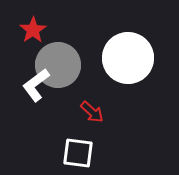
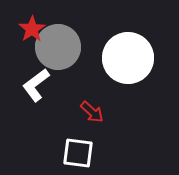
red star: moved 1 px left, 1 px up
gray circle: moved 18 px up
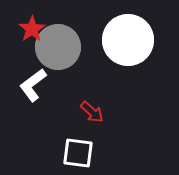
white circle: moved 18 px up
white L-shape: moved 3 px left
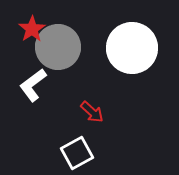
white circle: moved 4 px right, 8 px down
white square: moved 1 px left; rotated 36 degrees counterclockwise
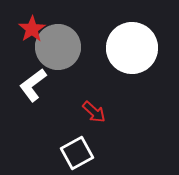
red arrow: moved 2 px right
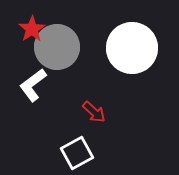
gray circle: moved 1 px left
